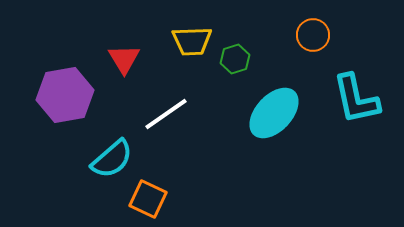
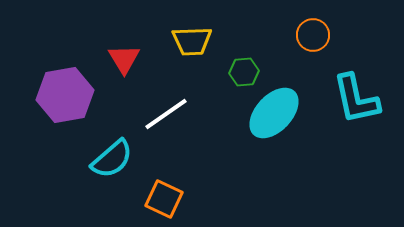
green hexagon: moved 9 px right, 13 px down; rotated 12 degrees clockwise
orange square: moved 16 px right
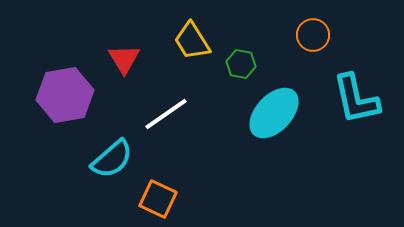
yellow trapezoid: rotated 60 degrees clockwise
green hexagon: moved 3 px left, 8 px up; rotated 16 degrees clockwise
orange square: moved 6 px left
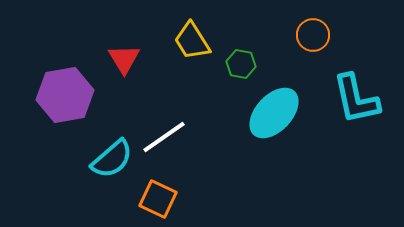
white line: moved 2 px left, 23 px down
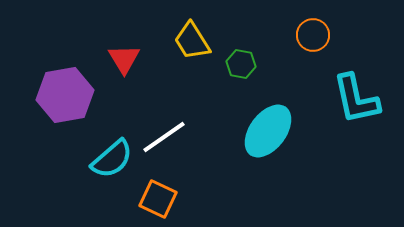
cyan ellipse: moved 6 px left, 18 px down; rotated 6 degrees counterclockwise
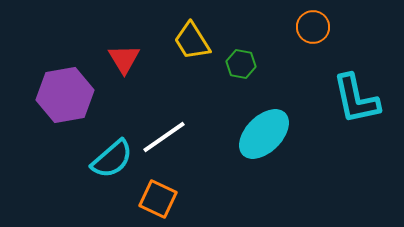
orange circle: moved 8 px up
cyan ellipse: moved 4 px left, 3 px down; rotated 8 degrees clockwise
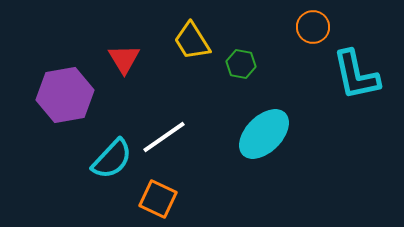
cyan L-shape: moved 24 px up
cyan semicircle: rotated 6 degrees counterclockwise
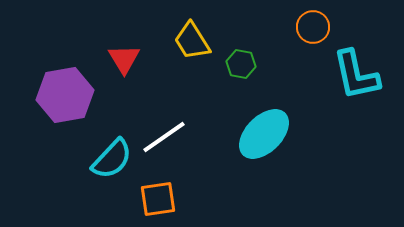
orange square: rotated 33 degrees counterclockwise
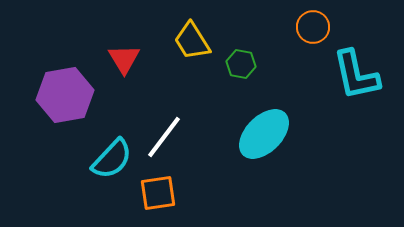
white line: rotated 18 degrees counterclockwise
orange square: moved 6 px up
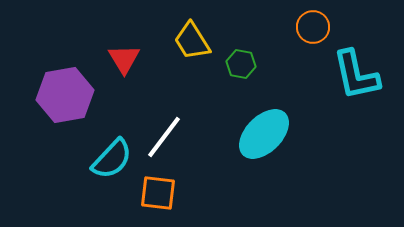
orange square: rotated 15 degrees clockwise
